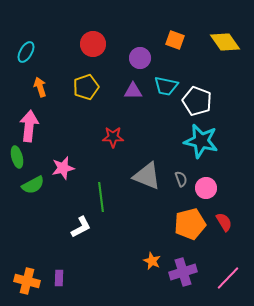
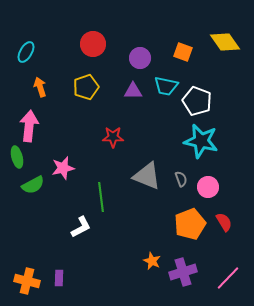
orange square: moved 8 px right, 12 px down
pink circle: moved 2 px right, 1 px up
orange pentagon: rotated 8 degrees counterclockwise
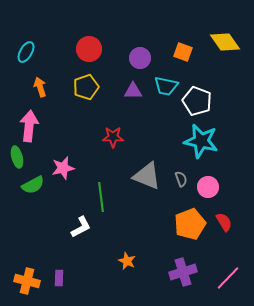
red circle: moved 4 px left, 5 px down
orange star: moved 25 px left
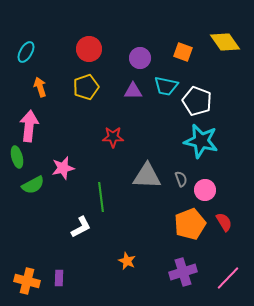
gray triangle: rotated 20 degrees counterclockwise
pink circle: moved 3 px left, 3 px down
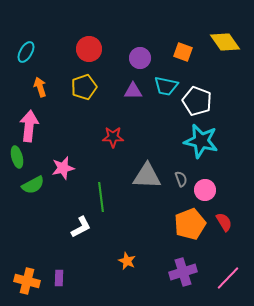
yellow pentagon: moved 2 px left
